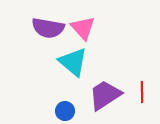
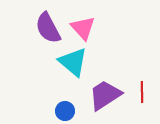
purple semicircle: rotated 52 degrees clockwise
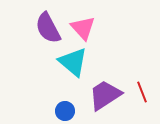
red line: rotated 20 degrees counterclockwise
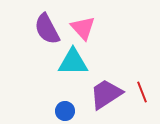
purple semicircle: moved 1 px left, 1 px down
cyan triangle: rotated 40 degrees counterclockwise
purple trapezoid: moved 1 px right, 1 px up
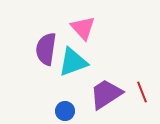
purple semicircle: moved 1 px left, 20 px down; rotated 36 degrees clockwise
cyan triangle: rotated 20 degrees counterclockwise
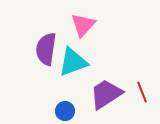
pink triangle: moved 3 px up; rotated 24 degrees clockwise
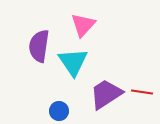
purple semicircle: moved 7 px left, 3 px up
cyan triangle: rotated 44 degrees counterclockwise
red line: rotated 60 degrees counterclockwise
blue circle: moved 6 px left
